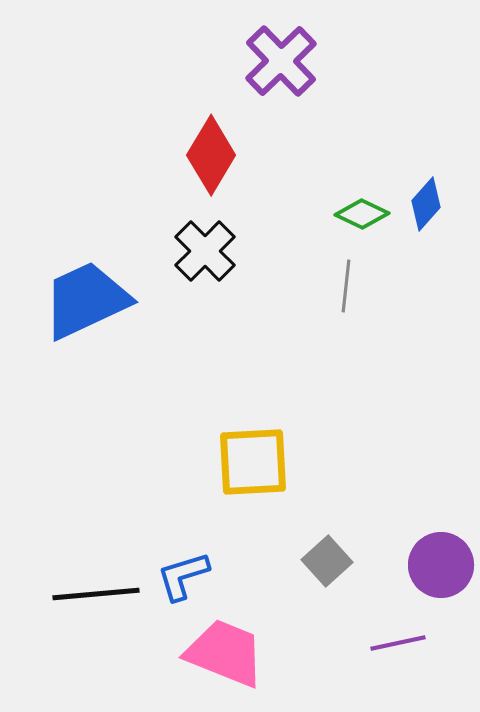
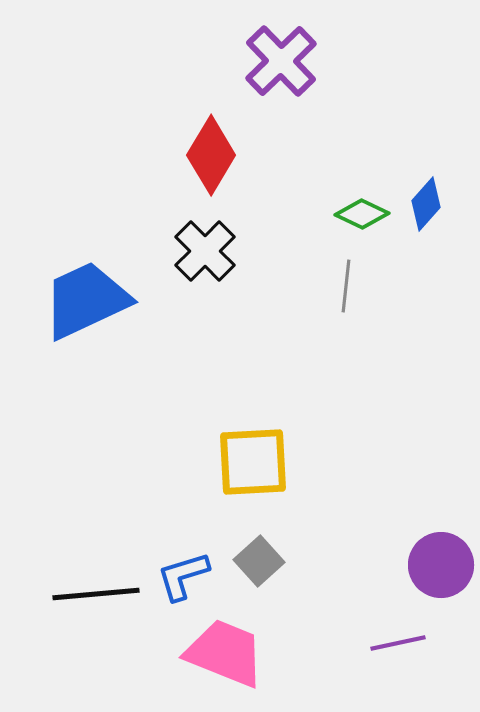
gray square: moved 68 px left
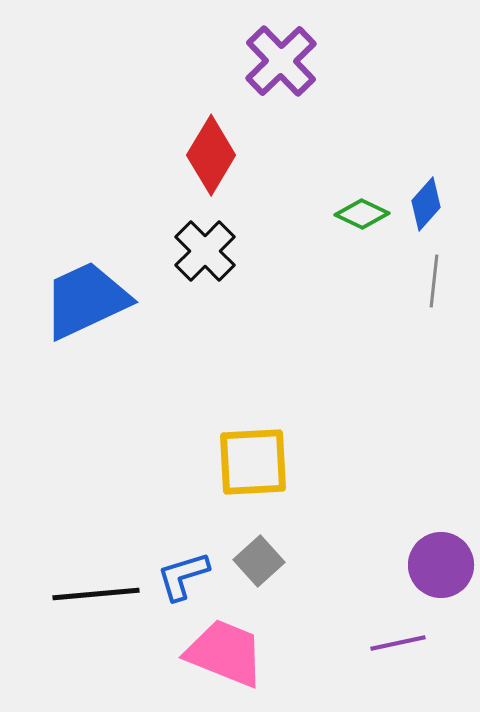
gray line: moved 88 px right, 5 px up
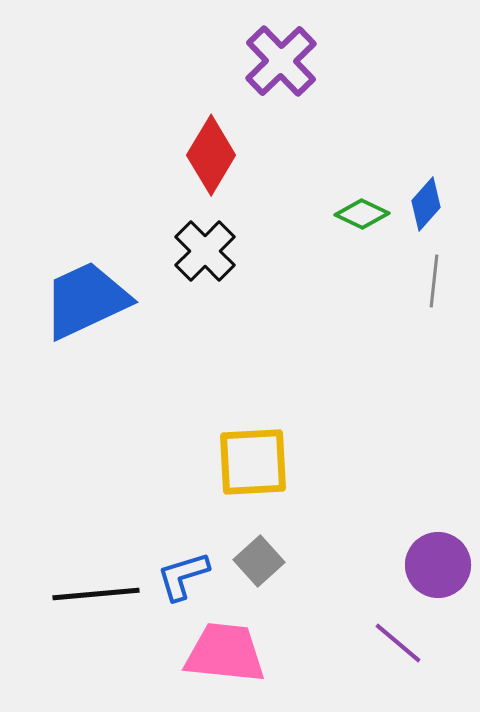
purple circle: moved 3 px left
purple line: rotated 52 degrees clockwise
pink trapezoid: rotated 16 degrees counterclockwise
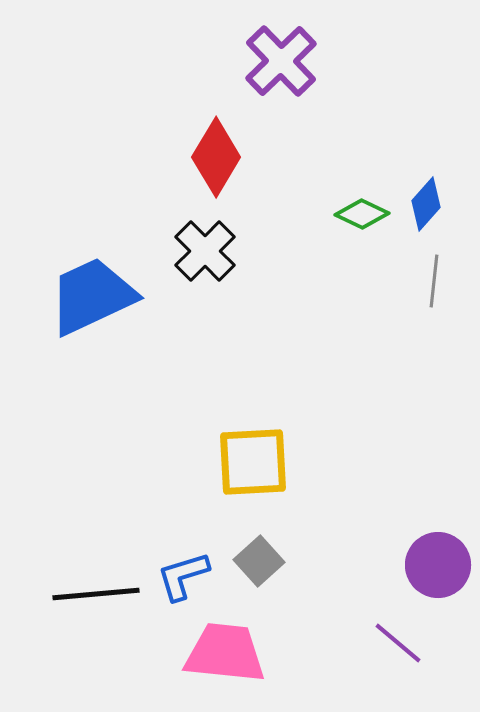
red diamond: moved 5 px right, 2 px down
blue trapezoid: moved 6 px right, 4 px up
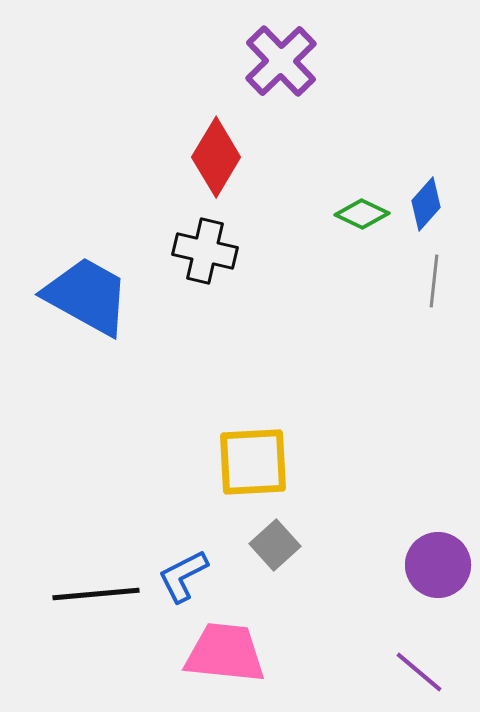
black cross: rotated 32 degrees counterclockwise
blue trapezoid: moved 5 px left; rotated 54 degrees clockwise
gray square: moved 16 px right, 16 px up
blue L-shape: rotated 10 degrees counterclockwise
purple line: moved 21 px right, 29 px down
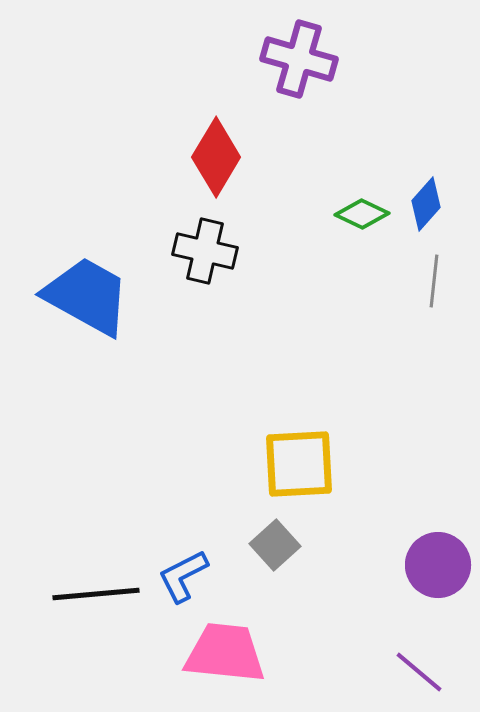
purple cross: moved 18 px right, 2 px up; rotated 30 degrees counterclockwise
yellow square: moved 46 px right, 2 px down
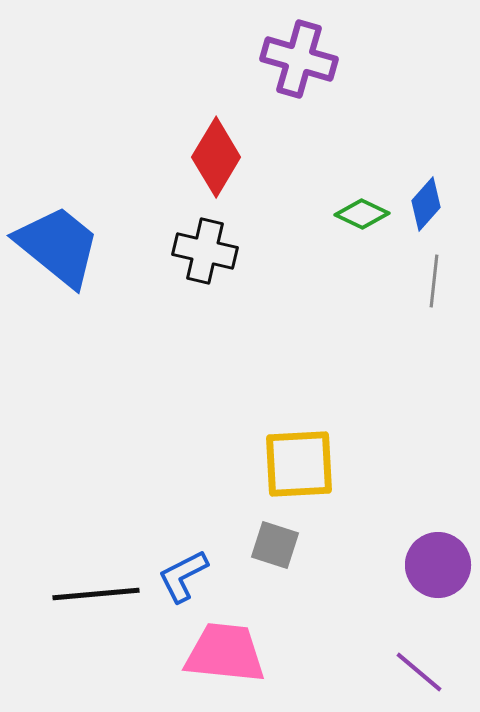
blue trapezoid: moved 29 px left, 50 px up; rotated 10 degrees clockwise
gray square: rotated 30 degrees counterclockwise
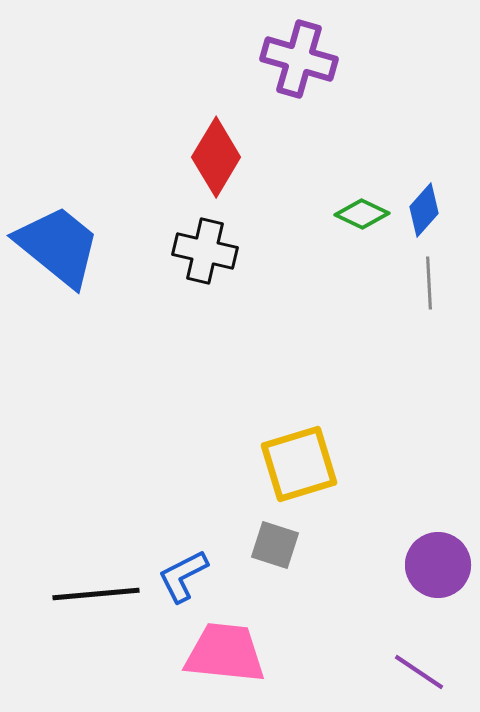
blue diamond: moved 2 px left, 6 px down
gray line: moved 5 px left, 2 px down; rotated 9 degrees counterclockwise
yellow square: rotated 14 degrees counterclockwise
purple line: rotated 6 degrees counterclockwise
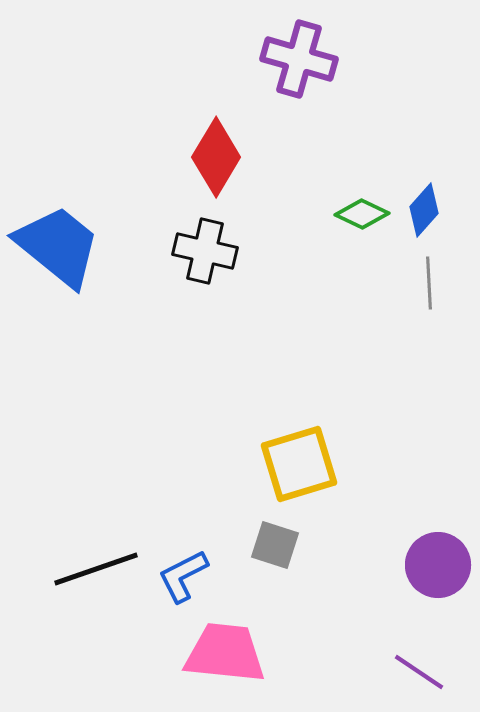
black line: moved 25 px up; rotated 14 degrees counterclockwise
